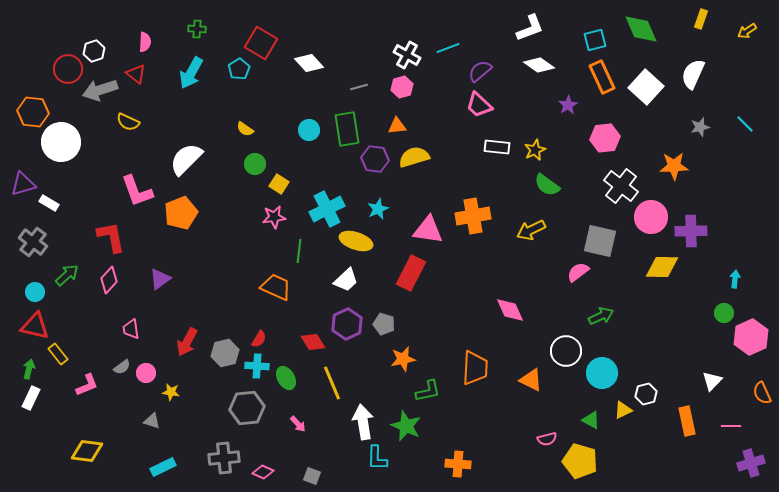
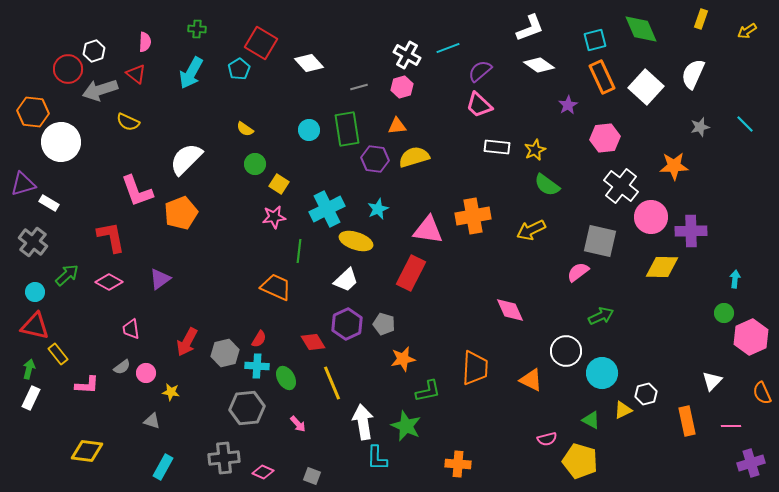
pink diamond at (109, 280): moved 2 px down; rotated 76 degrees clockwise
pink L-shape at (87, 385): rotated 25 degrees clockwise
cyan rectangle at (163, 467): rotated 35 degrees counterclockwise
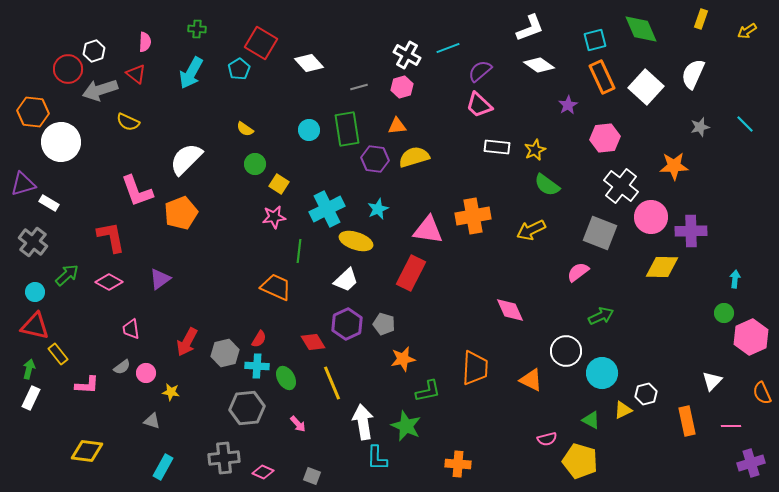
gray square at (600, 241): moved 8 px up; rotated 8 degrees clockwise
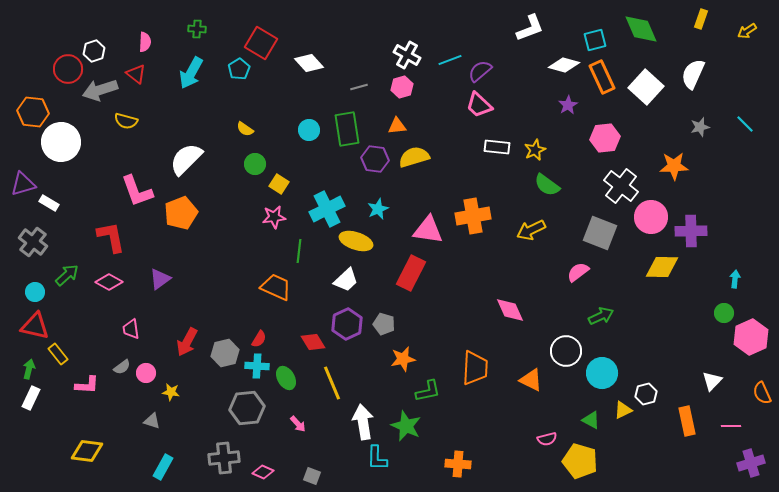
cyan line at (448, 48): moved 2 px right, 12 px down
white diamond at (539, 65): moved 25 px right; rotated 20 degrees counterclockwise
yellow semicircle at (128, 122): moved 2 px left, 1 px up; rotated 10 degrees counterclockwise
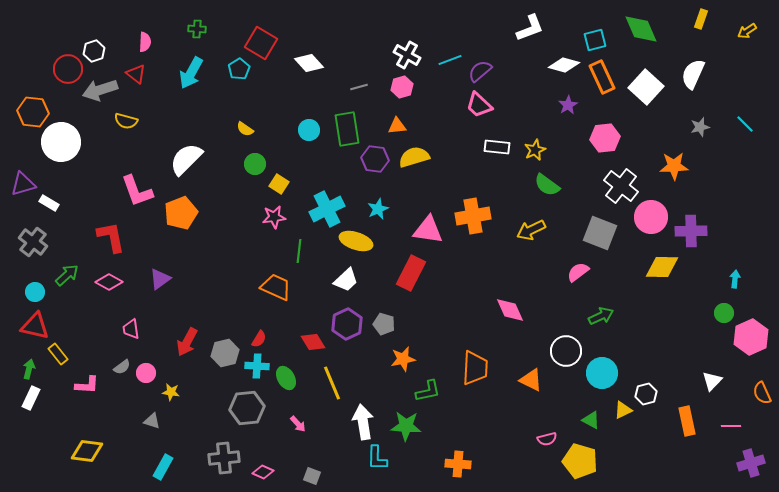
green star at (406, 426): rotated 20 degrees counterclockwise
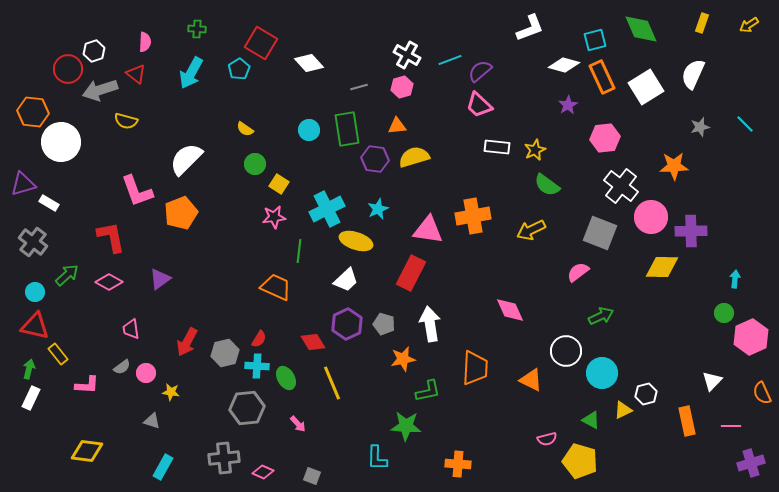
yellow rectangle at (701, 19): moved 1 px right, 4 px down
yellow arrow at (747, 31): moved 2 px right, 6 px up
white square at (646, 87): rotated 16 degrees clockwise
white arrow at (363, 422): moved 67 px right, 98 px up
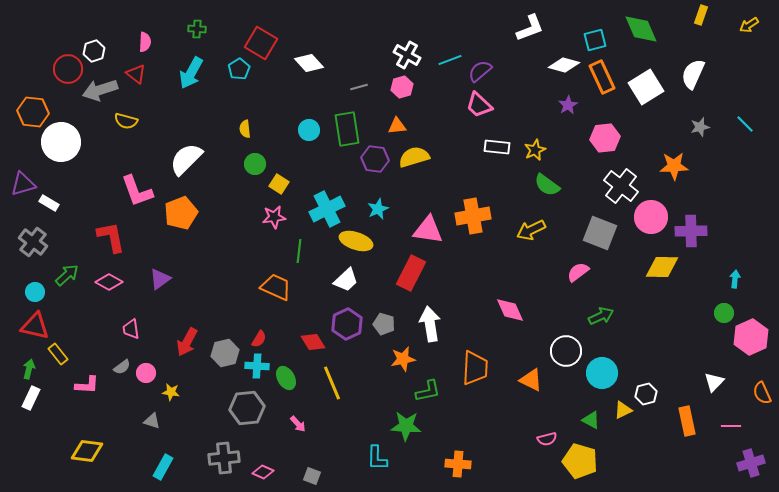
yellow rectangle at (702, 23): moved 1 px left, 8 px up
yellow semicircle at (245, 129): rotated 48 degrees clockwise
white triangle at (712, 381): moved 2 px right, 1 px down
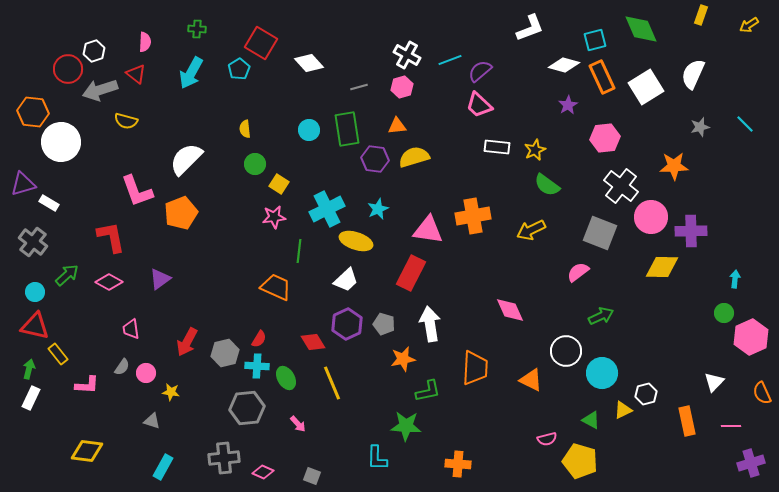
gray semicircle at (122, 367): rotated 18 degrees counterclockwise
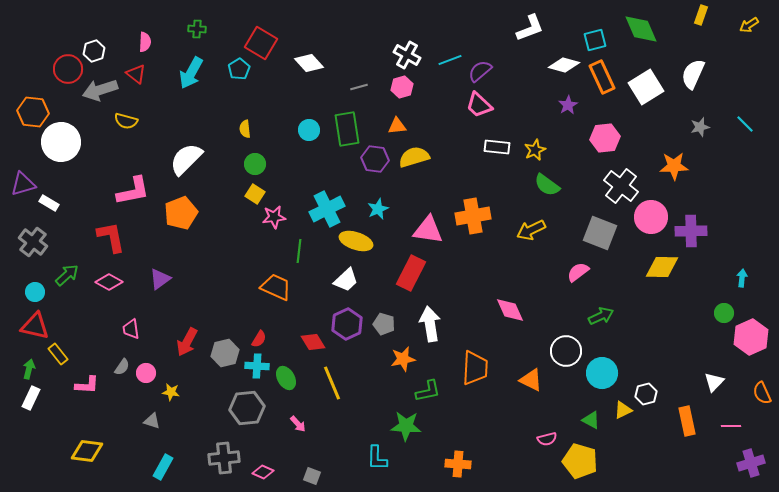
yellow square at (279, 184): moved 24 px left, 10 px down
pink L-shape at (137, 191): moved 4 px left; rotated 81 degrees counterclockwise
cyan arrow at (735, 279): moved 7 px right, 1 px up
